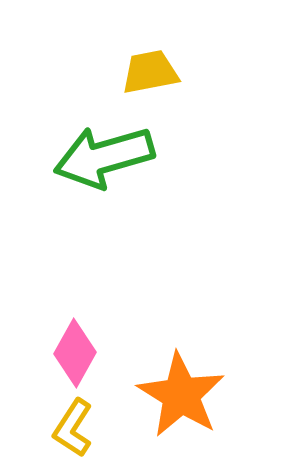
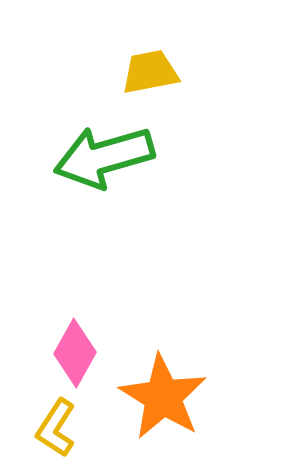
orange star: moved 18 px left, 2 px down
yellow L-shape: moved 17 px left
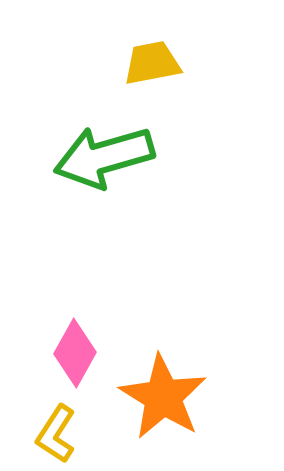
yellow trapezoid: moved 2 px right, 9 px up
yellow L-shape: moved 6 px down
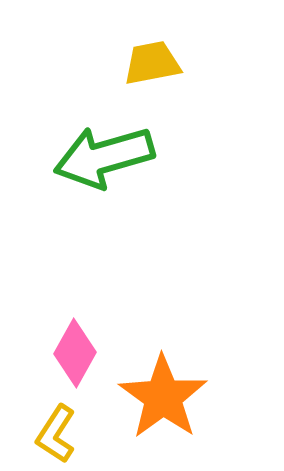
orange star: rotated 4 degrees clockwise
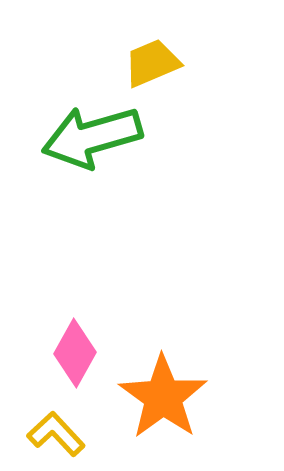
yellow trapezoid: rotated 12 degrees counterclockwise
green arrow: moved 12 px left, 20 px up
yellow L-shape: rotated 104 degrees clockwise
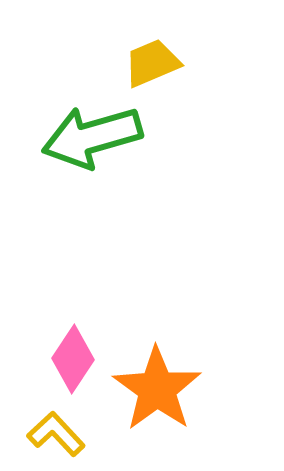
pink diamond: moved 2 px left, 6 px down; rotated 4 degrees clockwise
orange star: moved 6 px left, 8 px up
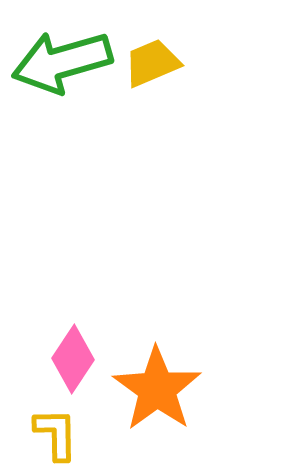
green arrow: moved 30 px left, 75 px up
yellow L-shape: rotated 42 degrees clockwise
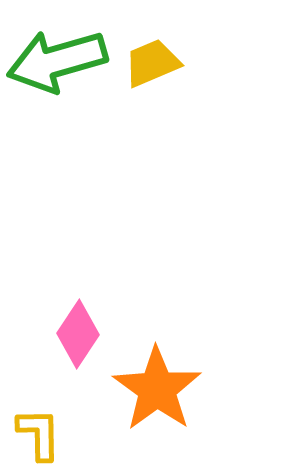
green arrow: moved 5 px left, 1 px up
pink diamond: moved 5 px right, 25 px up
yellow L-shape: moved 17 px left
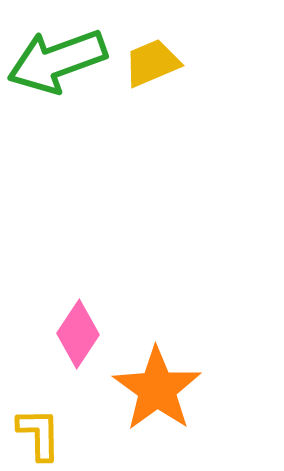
green arrow: rotated 4 degrees counterclockwise
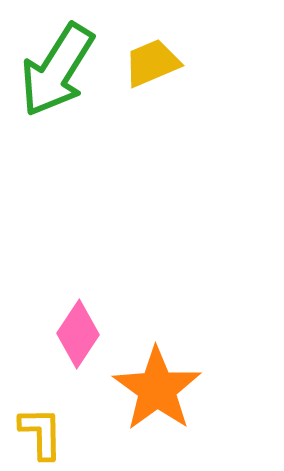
green arrow: moved 9 px down; rotated 38 degrees counterclockwise
yellow L-shape: moved 2 px right, 1 px up
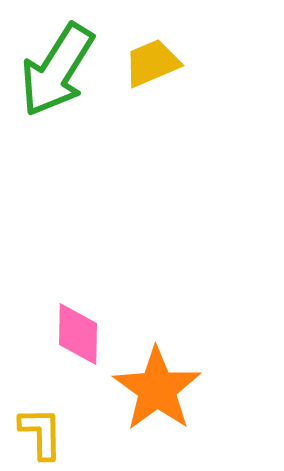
pink diamond: rotated 32 degrees counterclockwise
